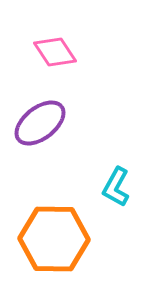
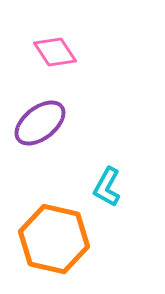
cyan L-shape: moved 9 px left
orange hexagon: rotated 12 degrees clockwise
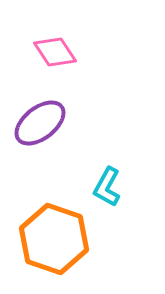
orange hexagon: rotated 6 degrees clockwise
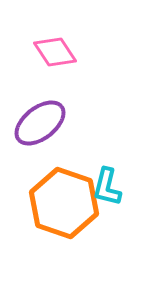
cyan L-shape: rotated 15 degrees counterclockwise
orange hexagon: moved 10 px right, 36 px up
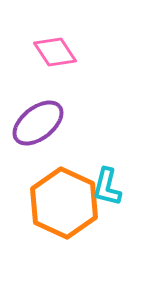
purple ellipse: moved 2 px left
orange hexagon: rotated 6 degrees clockwise
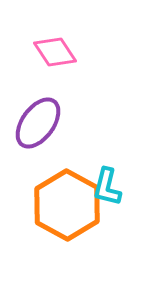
purple ellipse: rotated 16 degrees counterclockwise
orange hexagon: moved 3 px right, 2 px down; rotated 4 degrees clockwise
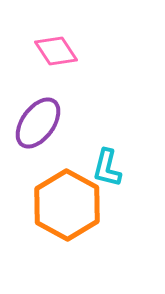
pink diamond: moved 1 px right, 1 px up
cyan L-shape: moved 19 px up
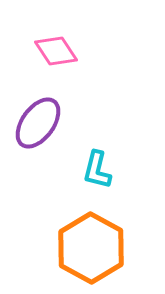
cyan L-shape: moved 10 px left, 2 px down
orange hexagon: moved 24 px right, 43 px down
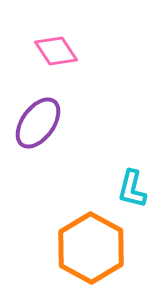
cyan L-shape: moved 35 px right, 19 px down
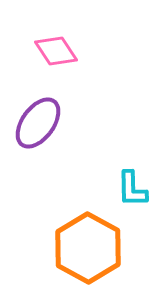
cyan L-shape: rotated 15 degrees counterclockwise
orange hexagon: moved 3 px left
